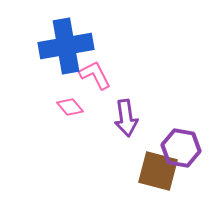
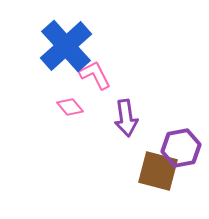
blue cross: rotated 32 degrees counterclockwise
purple hexagon: rotated 21 degrees counterclockwise
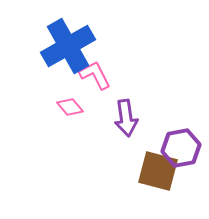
blue cross: moved 2 px right; rotated 12 degrees clockwise
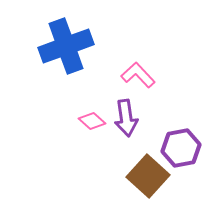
blue cross: moved 2 px left; rotated 10 degrees clockwise
pink L-shape: moved 43 px right; rotated 16 degrees counterclockwise
pink diamond: moved 22 px right, 14 px down; rotated 8 degrees counterclockwise
brown square: moved 10 px left, 5 px down; rotated 27 degrees clockwise
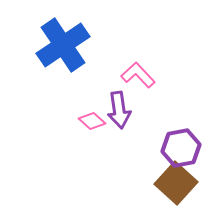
blue cross: moved 3 px left, 1 px up; rotated 14 degrees counterclockwise
purple arrow: moved 7 px left, 8 px up
brown square: moved 28 px right, 7 px down
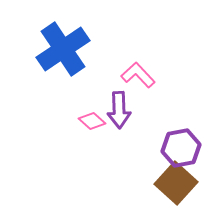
blue cross: moved 4 px down
purple arrow: rotated 6 degrees clockwise
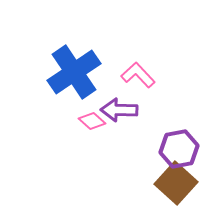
blue cross: moved 11 px right, 23 px down
purple arrow: rotated 93 degrees clockwise
purple hexagon: moved 2 px left, 1 px down
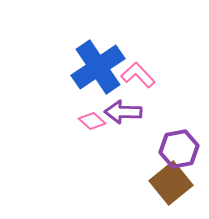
blue cross: moved 24 px right, 5 px up
purple arrow: moved 4 px right, 2 px down
brown square: moved 5 px left; rotated 9 degrees clockwise
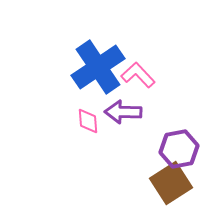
pink diamond: moved 4 px left; rotated 44 degrees clockwise
brown square: rotated 6 degrees clockwise
